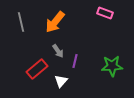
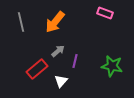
gray arrow: rotated 96 degrees counterclockwise
green star: rotated 15 degrees clockwise
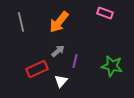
orange arrow: moved 4 px right
red rectangle: rotated 15 degrees clockwise
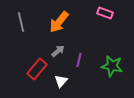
purple line: moved 4 px right, 1 px up
red rectangle: rotated 25 degrees counterclockwise
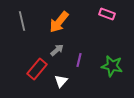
pink rectangle: moved 2 px right, 1 px down
gray line: moved 1 px right, 1 px up
gray arrow: moved 1 px left, 1 px up
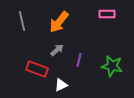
pink rectangle: rotated 21 degrees counterclockwise
red rectangle: rotated 70 degrees clockwise
white triangle: moved 4 px down; rotated 24 degrees clockwise
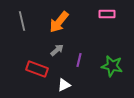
white triangle: moved 3 px right
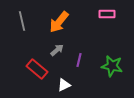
red rectangle: rotated 20 degrees clockwise
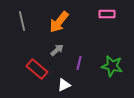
purple line: moved 3 px down
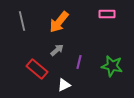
purple line: moved 1 px up
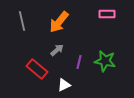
green star: moved 7 px left, 5 px up
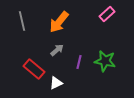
pink rectangle: rotated 42 degrees counterclockwise
red rectangle: moved 3 px left
white triangle: moved 8 px left, 2 px up
